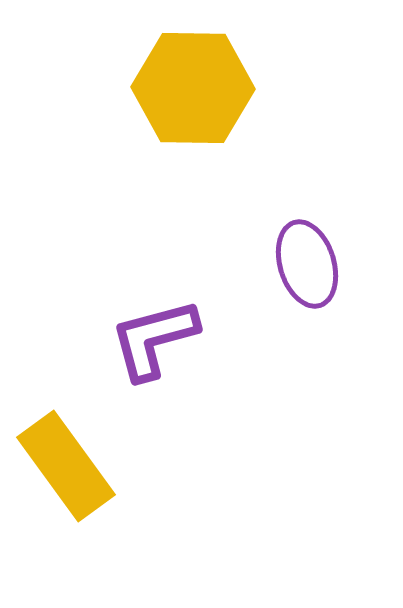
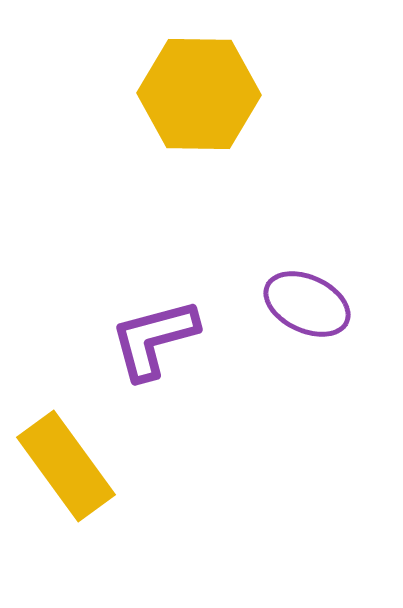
yellow hexagon: moved 6 px right, 6 px down
purple ellipse: moved 40 px down; rotated 48 degrees counterclockwise
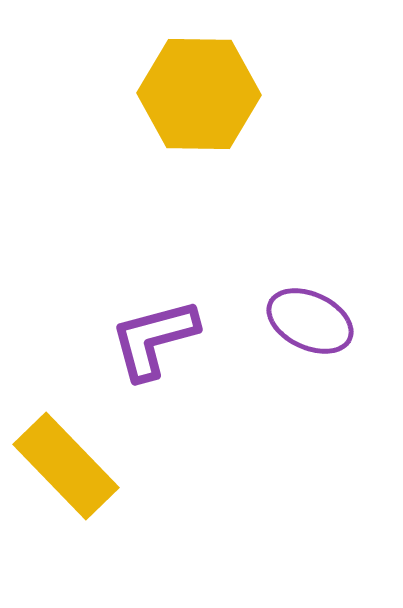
purple ellipse: moved 3 px right, 17 px down
yellow rectangle: rotated 8 degrees counterclockwise
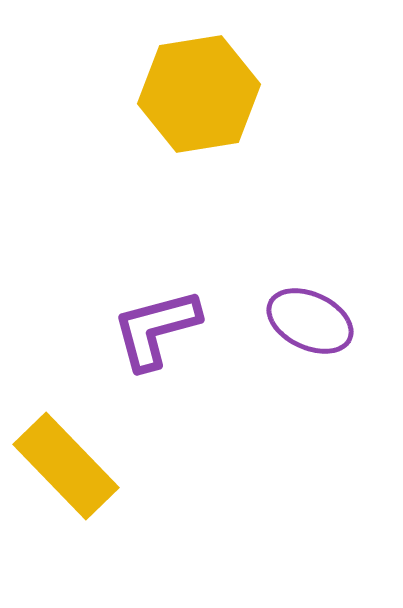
yellow hexagon: rotated 10 degrees counterclockwise
purple L-shape: moved 2 px right, 10 px up
